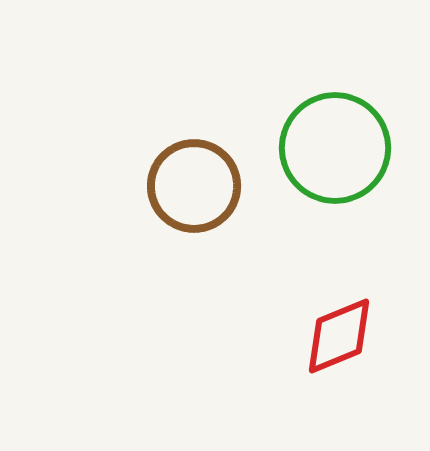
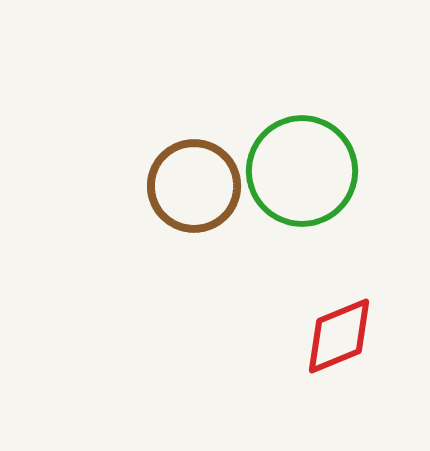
green circle: moved 33 px left, 23 px down
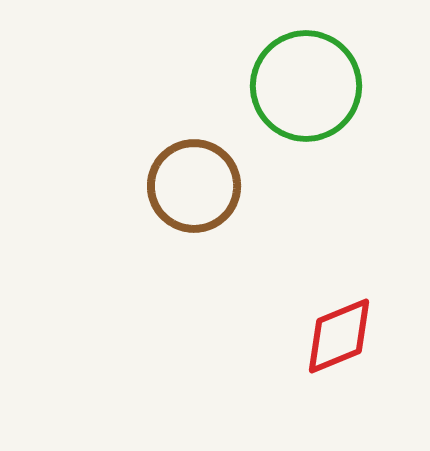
green circle: moved 4 px right, 85 px up
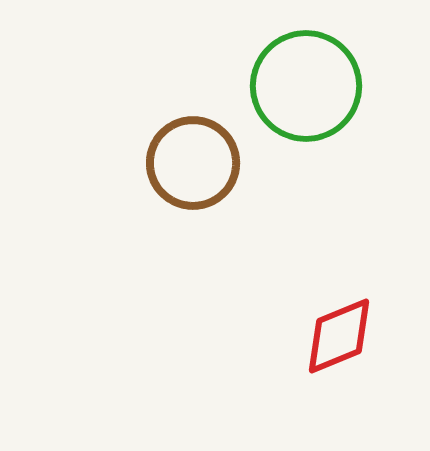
brown circle: moved 1 px left, 23 px up
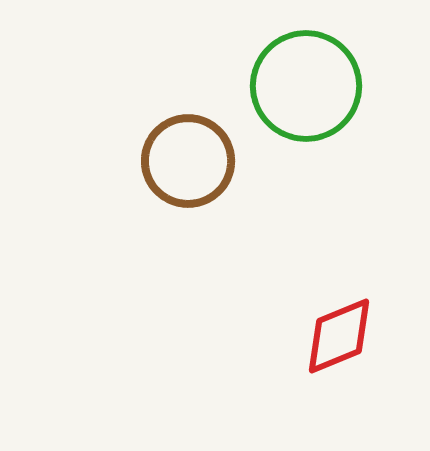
brown circle: moved 5 px left, 2 px up
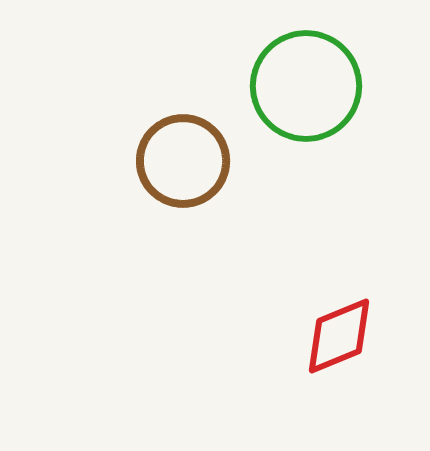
brown circle: moved 5 px left
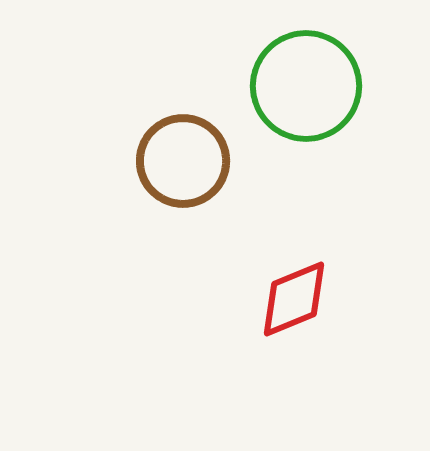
red diamond: moved 45 px left, 37 px up
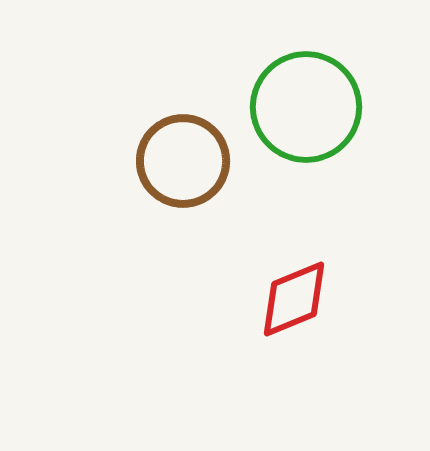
green circle: moved 21 px down
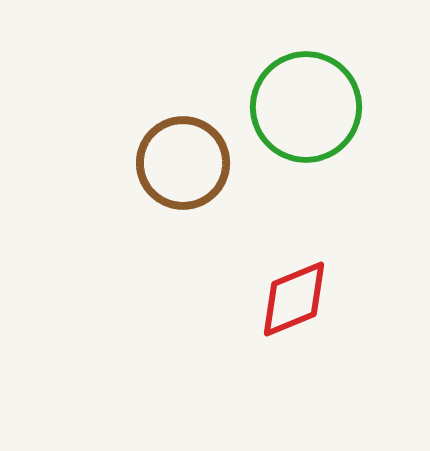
brown circle: moved 2 px down
